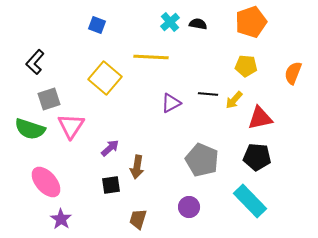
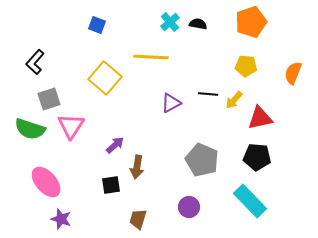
purple arrow: moved 5 px right, 3 px up
purple star: rotated 15 degrees counterclockwise
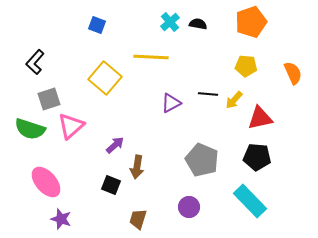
orange semicircle: rotated 135 degrees clockwise
pink triangle: rotated 16 degrees clockwise
black square: rotated 30 degrees clockwise
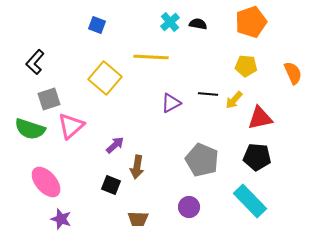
brown trapezoid: rotated 105 degrees counterclockwise
